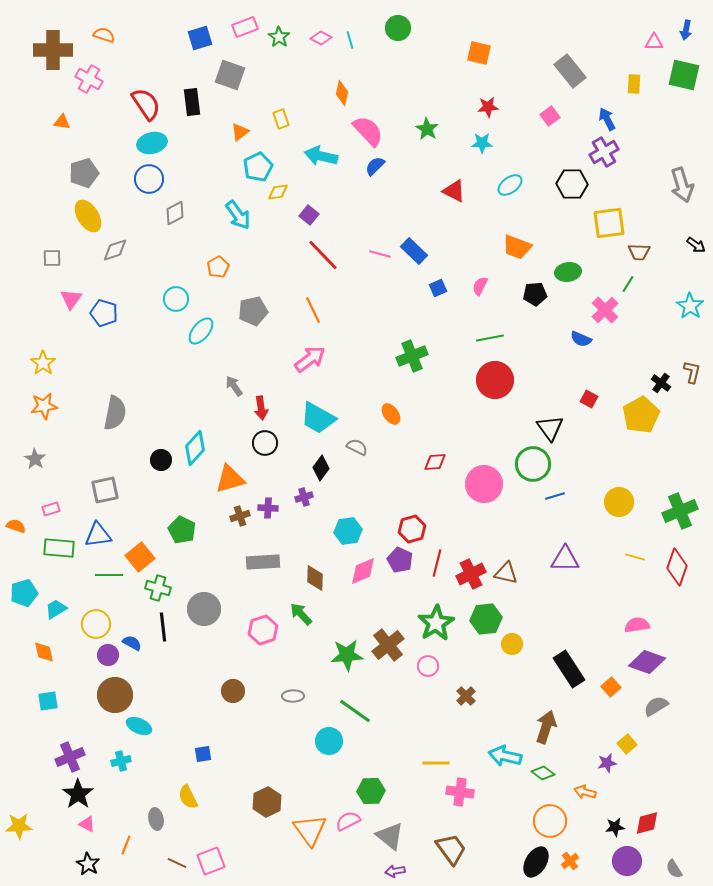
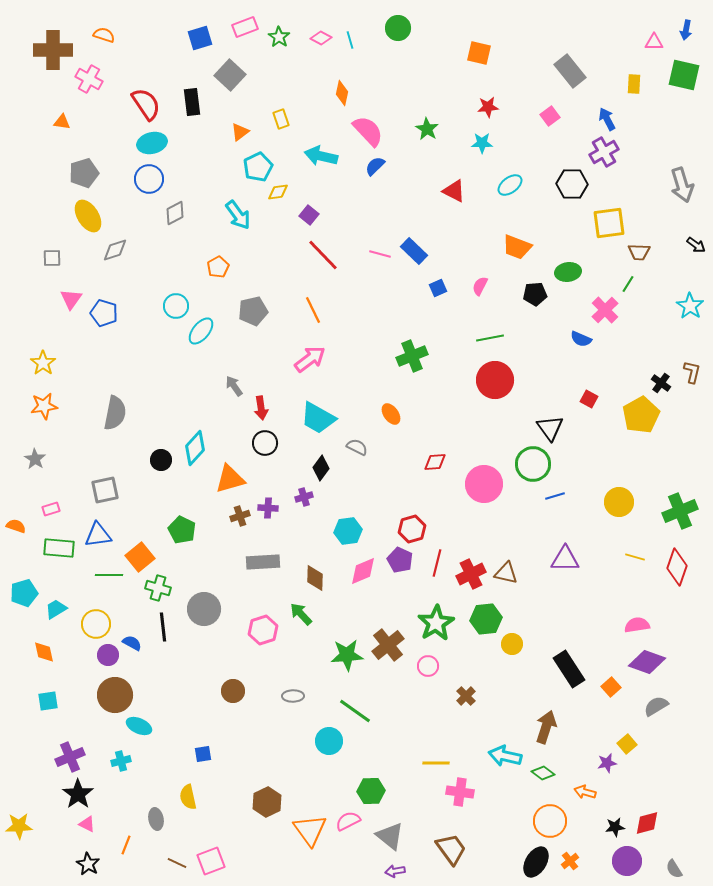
gray square at (230, 75): rotated 24 degrees clockwise
cyan circle at (176, 299): moved 7 px down
yellow semicircle at (188, 797): rotated 15 degrees clockwise
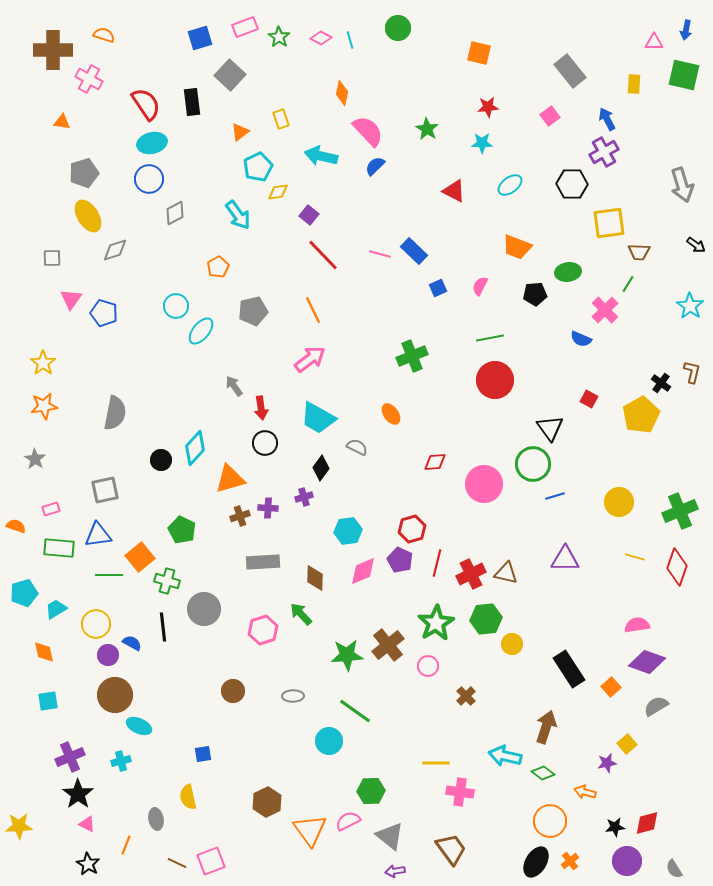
green cross at (158, 588): moved 9 px right, 7 px up
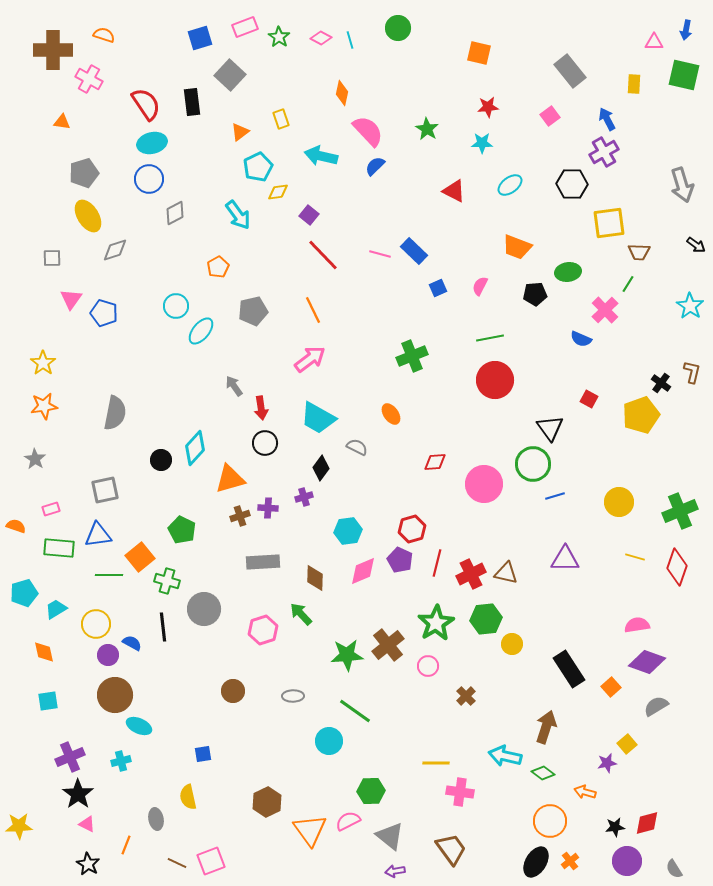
yellow pentagon at (641, 415): rotated 9 degrees clockwise
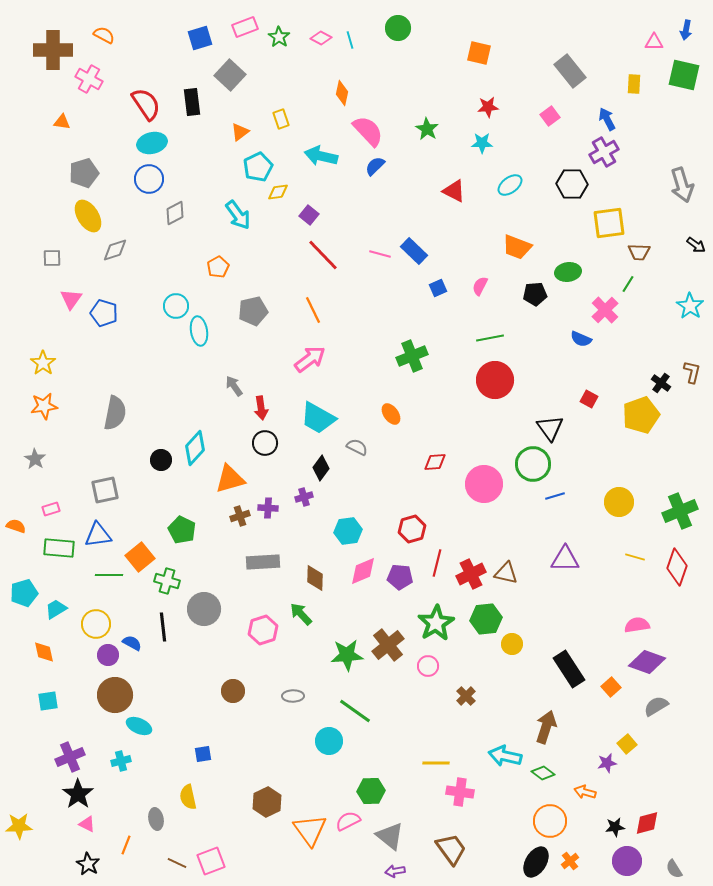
orange semicircle at (104, 35): rotated 10 degrees clockwise
cyan ellipse at (201, 331): moved 2 px left; rotated 48 degrees counterclockwise
purple pentagon at (400, 560): moved 17 px down; rotated 20 degrees counterclockwise
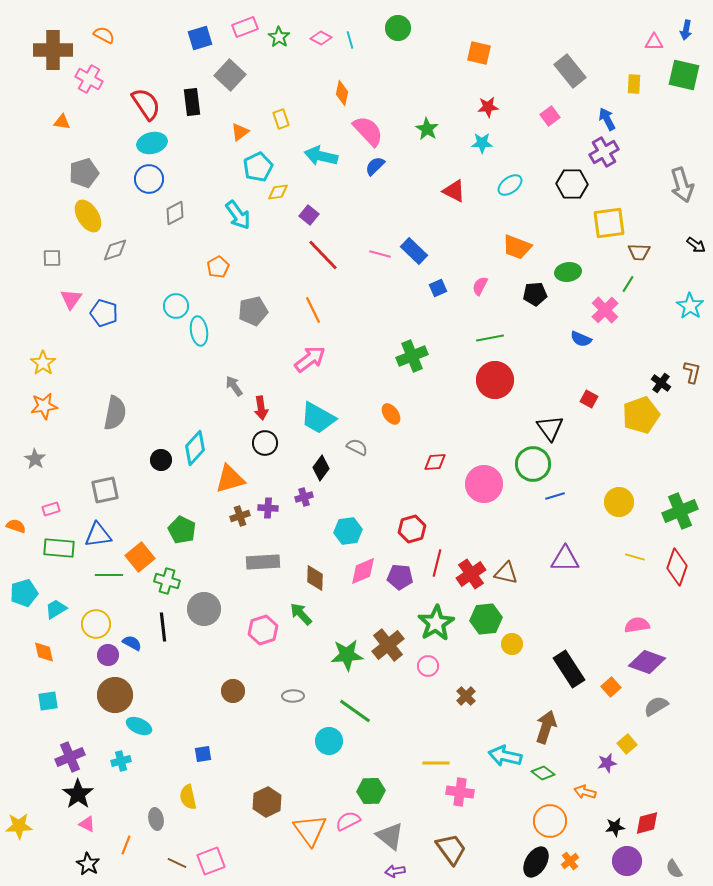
red cross at (471, 574): rotated 8 degrees counterclockwise
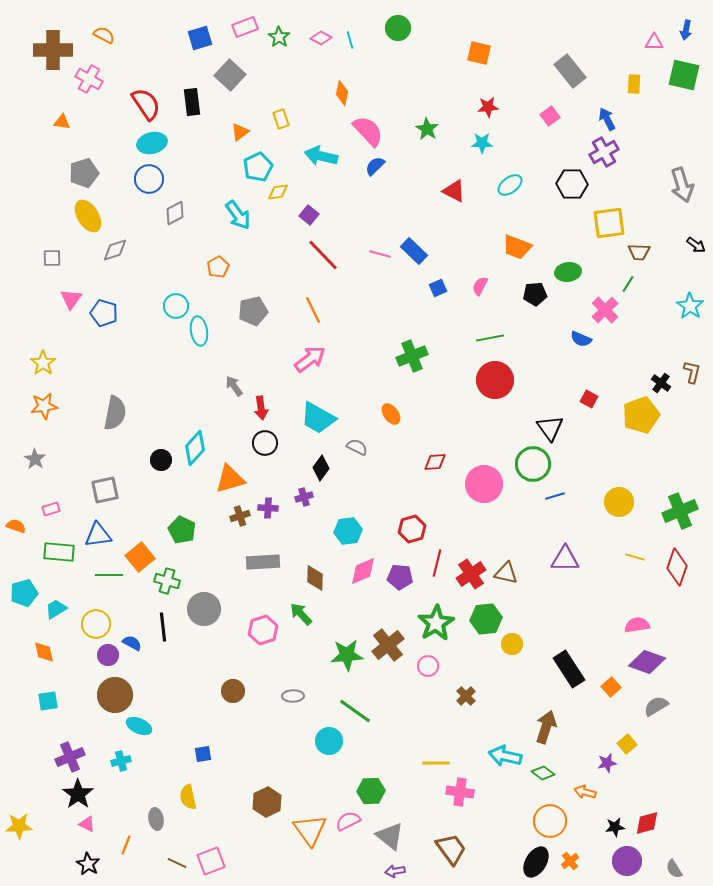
green rectangle at (59, 548): moved 4 px down
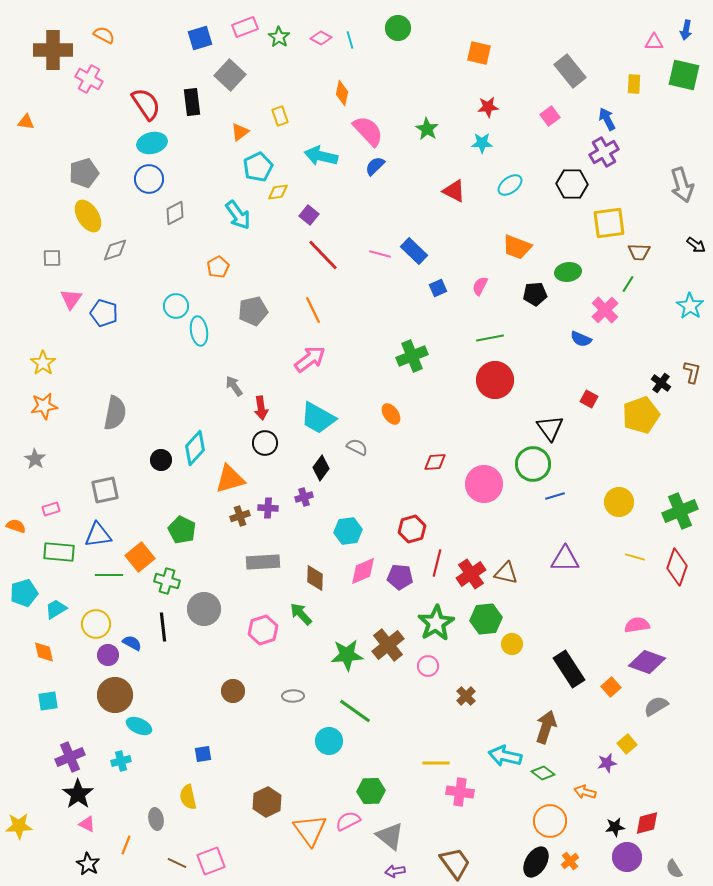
yellow rectangle at (281, 119): moved 1 px left, 3 px up
orange triangle at (62, 122): moved 36 px left
brown trapezoid at (451, 849): moved 4 px right, 14 px down
purple circle at (627, 861): moved 4 px up
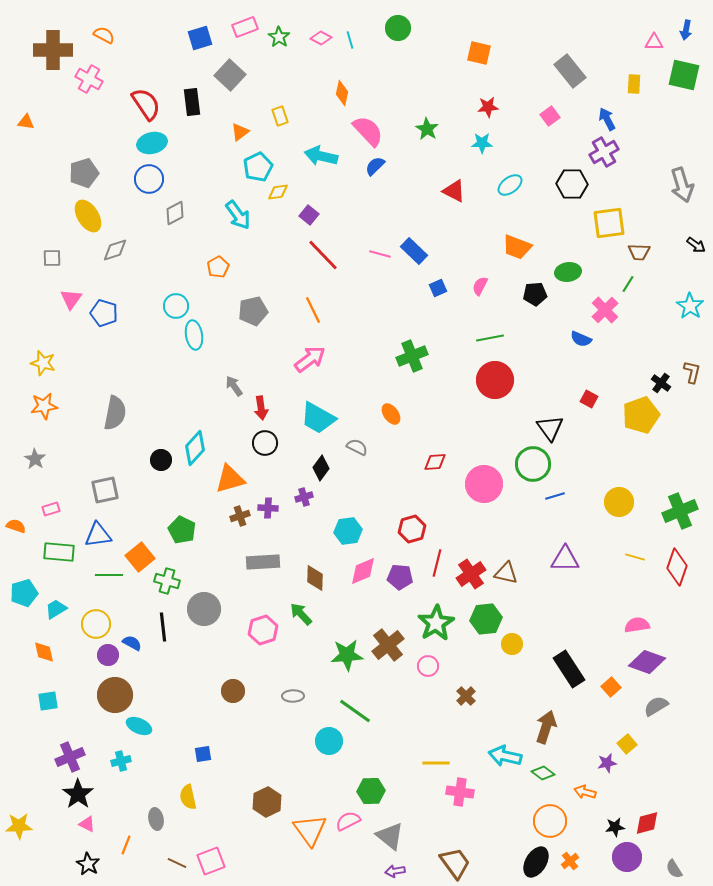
cyan ellipse at (199, 331): moved 5 px left, 4 px down
yellow star at (43, 363): rotated 20 degrees counterclockwise
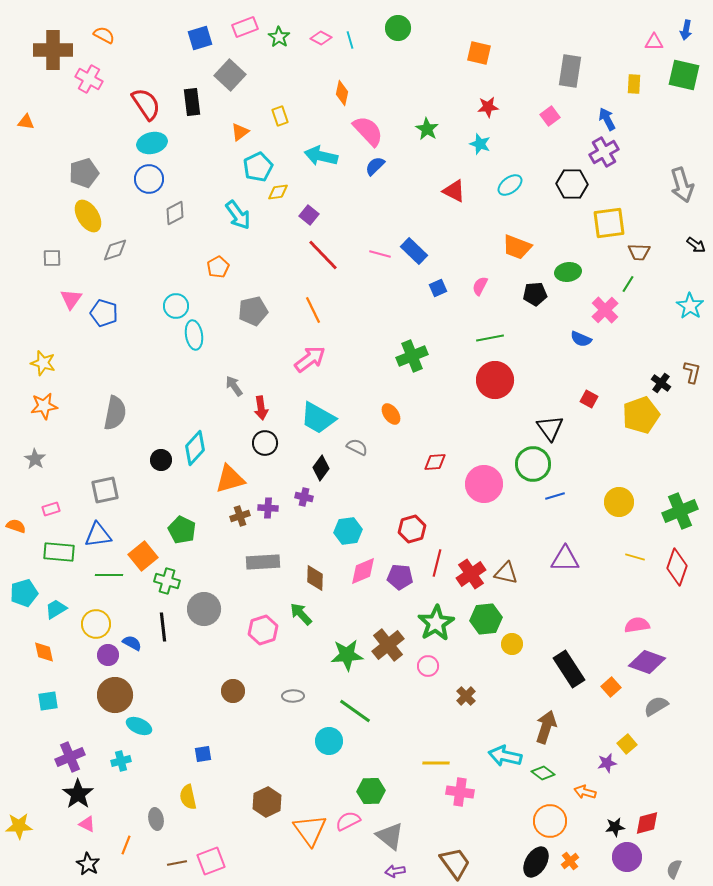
gray rectangle at (570, 71): rotated 48 degrees clockwise
cyan star at (482, 143): moved 2 px left, 1 px down; rotated 20 degrees clockwise
purple cross at (304, 497): rotated 30 degrees clockwise
orange square at (140, 557): moved 3 px right, 1 px up
brown line at (177, 863): rotated 36 degrees counterclockwise
gray semicircle at (674, 869): rotated 54 degrees clockwise
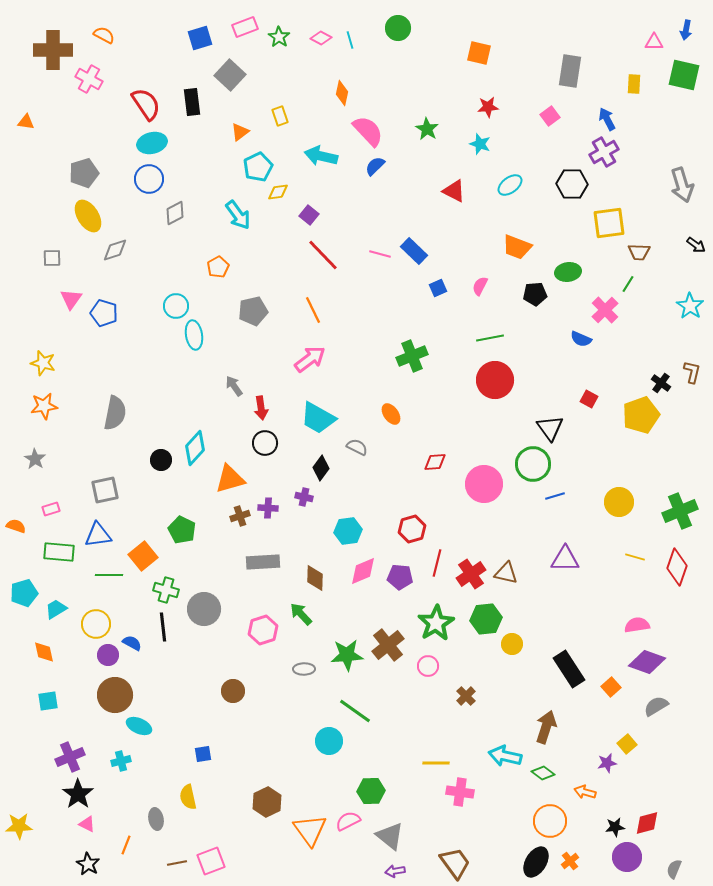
green cross at (167, 581): moved 1 px left, 9 px down
gray ellipse at (293, 696): moved 11 px right, 27 px up
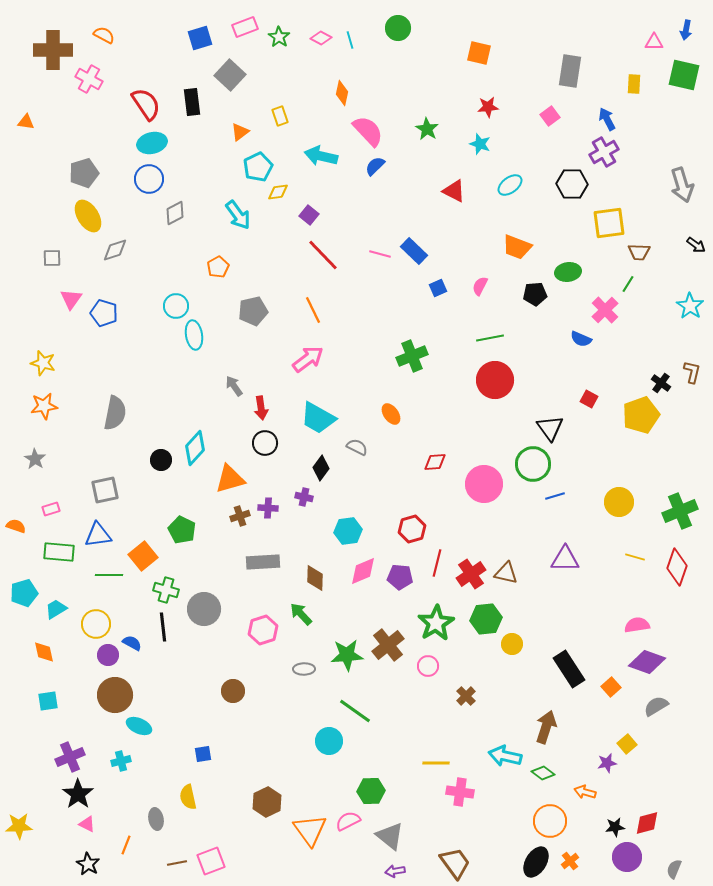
pink arrow at (310, 359): moved 2 px left
